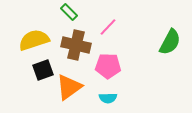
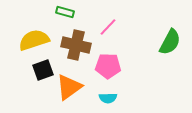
green rectangle: moved 4 px left; rotated 30 degrees counterclockwise
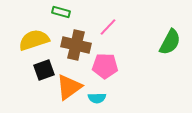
green rectangle: moved 4 px left
pink pentagon: moved 3 px left
black square: moved 1 px right
cyan semicircle: moved 11 px left
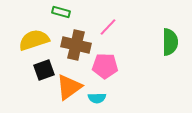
green semicircle: rotated 28 degrees counterclockwise
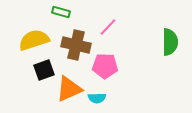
orange triangle: moved 2 px down; rotated 12 degrees clockwise
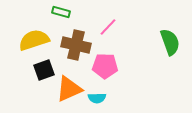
green semicircle: rotated 20 degrees counterclockwise
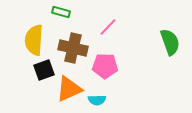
yellow semicircle: rotated 68 degrees counterclockwise
brown cross: moved 3 px left, 3 px down
cyan semicircle: moved 2 px down
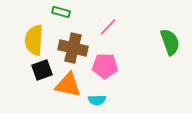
black square: moved 2 px left
orange triangle: moved 1 px left, 4 px up; rotated 36 degrees clockwise
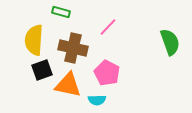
pink pentagon: moved 2 px right, 7 px down; rotated 25 degrees clockwise
